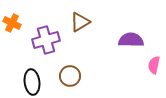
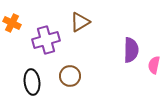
purple semicircle: moved 10 px down; rotated 90 degrees clockwise
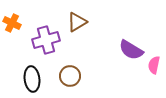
brown triangle: moved 3 px left
purple semicircle: rotated 120 degrees clockwise
black ellipse: moved 3 px up
